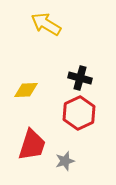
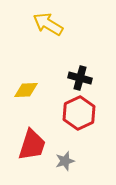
yellow arrow: moved 2 px right
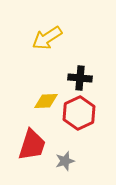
yellow arrow: moved 1 px left, 14 px down; rotated 64 degrees counterclockwise
black cross: rotated 10 degrees counterclockwise
yellow diamond: moved 20 px right, 11 px down
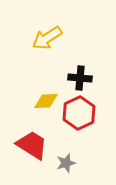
red trapezoid: rotated 76 degrees counterclockwise
gray star: moved 1 px right, 2 px down
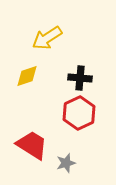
yellow diamond: moved 19 px left, 25 px up; rotated 15 degrees counterclockwise
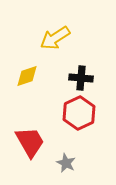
yellow arrow: moved 8 px right
black cross: moved 1 px right
red trapezoid: moved 2 px left, 3 px up; rotated 28 degrees clockwise
gray star: rotated 30 degrees counterclockwise
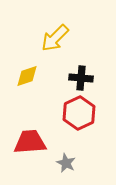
yellow arrow: rotated 12 degrees counterclockwise
red trapezoid: rotated 64 degrees counterclockwise
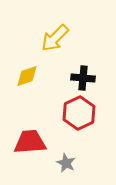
black cross: moved 2 px right
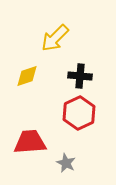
black cross: moved 3 px left, 2 px up
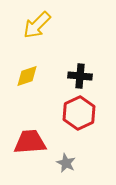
yellow arrow: moved 18 px left, 13 px up
